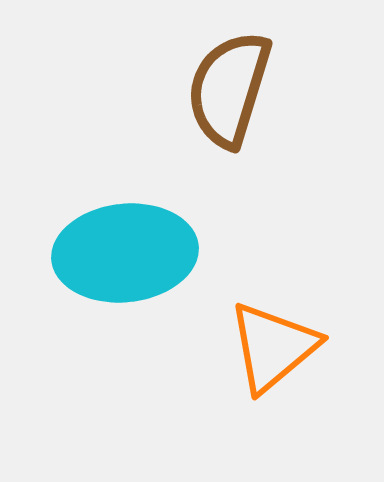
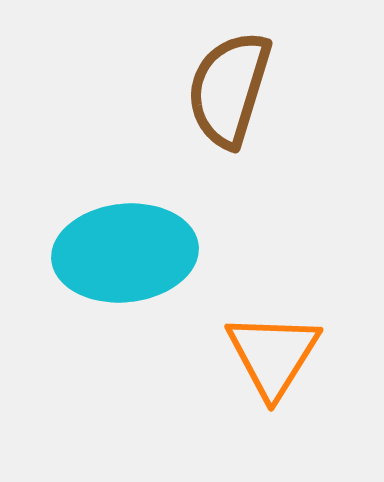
orange triangle: moved 8 px down; rotated 18 degrees counterclockwise
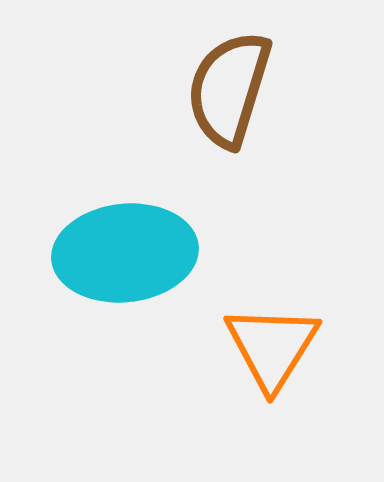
orange triangle: moved 1 px left, 8 px up
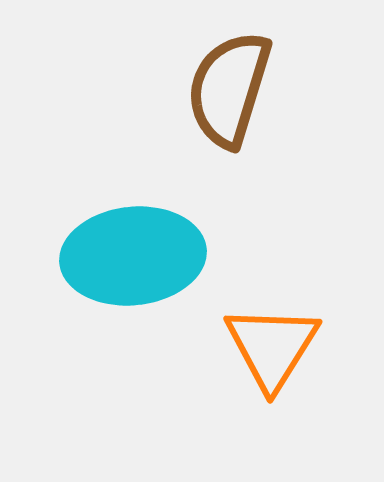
cyan ellipse: moved 8 px right, 3 px down
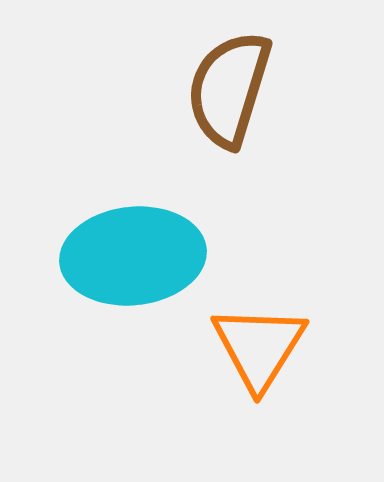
orange triangle: moved 13 px left
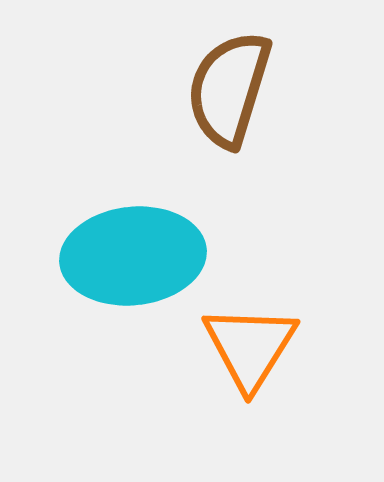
orange triangle: moved 9 px left
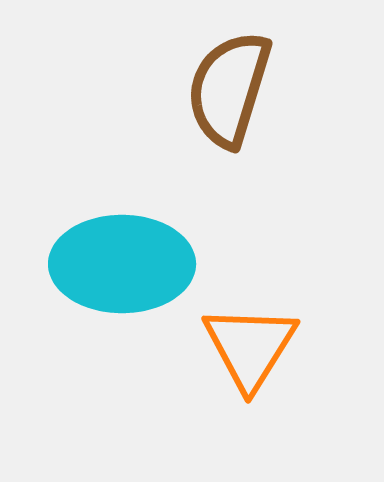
cyan ellipse: moved 11 px left, 8 px down; rotated 6 degrees clockwise
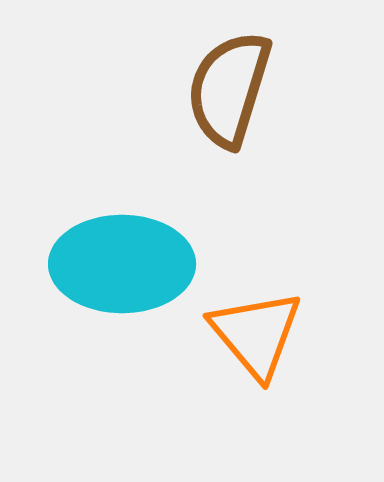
orange triangle: moved 6 px right, 13 px up; rotated 12 degrees counterclockwise
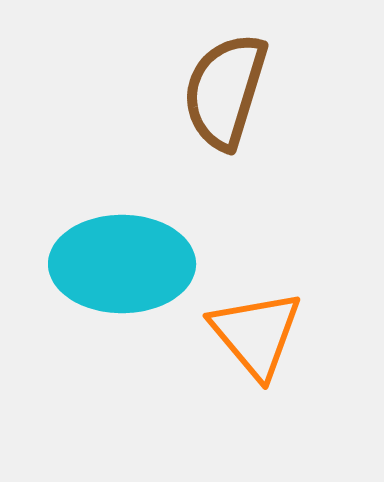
brown semicircle: moved 4 px left, 2 px down
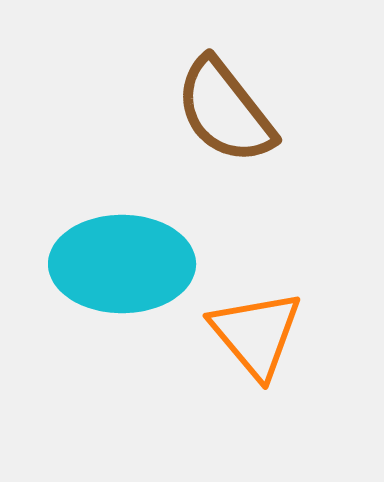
brown semicircle: moved 20 px down; rotated 55 degrees counterclockwise
